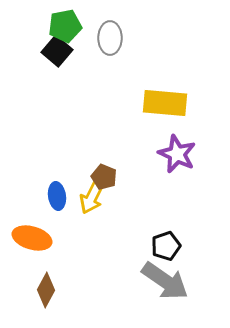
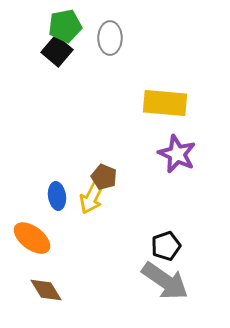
orange ellipse: rotated 21 degrees clockwise
brown diamond: rotated 60 degrees counterclockwise
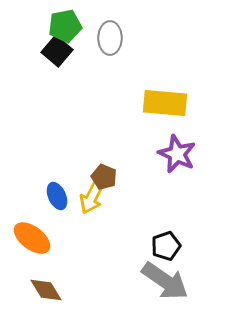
blue ellipse: rotated 16 degrees counterclockwise
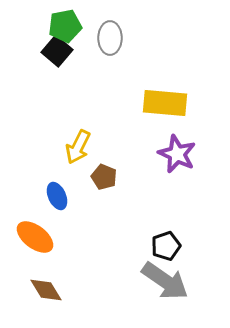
yellow arrow: moved 14 px left, 50 px up
orange ellipse: moved 3 px right, 1 px up
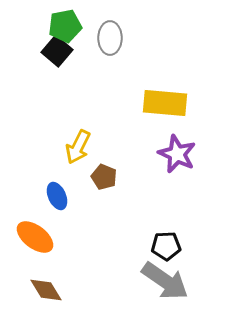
black pentagon: rotated 16 degrees clockwise
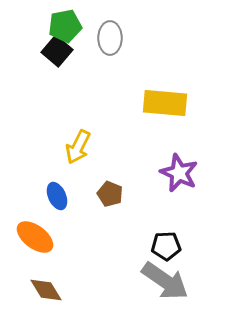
purple star: moved 2 px right, 19 px down
brown pentagon: moved 6 px right, 17 px down
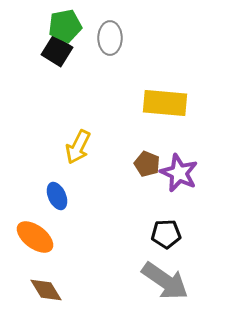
black square: rotated 8 degrees counterclockwise
brown pentagon: moved 37 px right, 30 px up
black pentagon: moved 12 px up
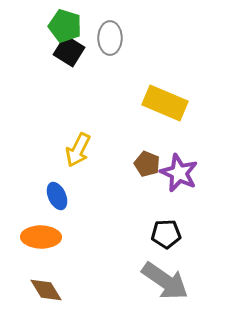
green pentagon: rotated 28 degrees clockwise
black square: moved 12 px right
yellow rectangle: rotated 18 degrees clockwise
yellow arrow: moved 3 px down
orange ellipse: moved 6 px right; rotated 36 degrees counterclockwise
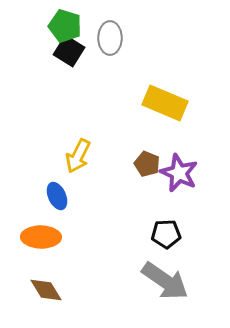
yellow arrow: moved 6 px down
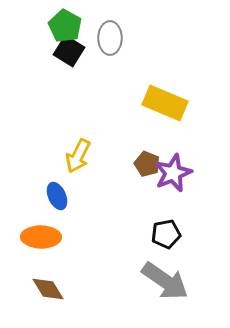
green pentagon: rotated 12 degrees clockwise
purple star: moved 6 px left; rotated 24 degrees clockwise
black pentagon: rotated 8 degrees counterclockwise
brown diamond: moved 2 px right, 1 px up
